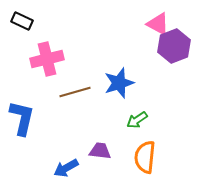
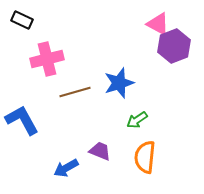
black rectangle: moved 1 px up
blue L-shape: moved 2 px down; rotated 42 degrees counterclockwise
purple trapezoid: rotated 15 degrees clockwise
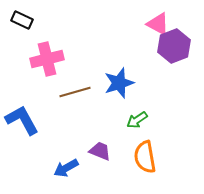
orange semicircle: rotated 16 degrees counterclockwise
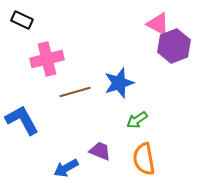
orange semicircle: moved 1 px left, 2 px down
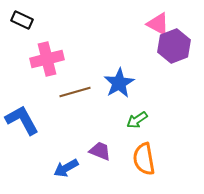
blue star: rotated 12 degrees counterclockwise
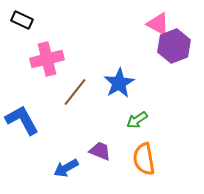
brown line: rotated 36 degrees counterclockwise
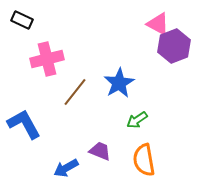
blue L-shape: moved 2 px right, 4 px down
orange semicircle: moved 1 px down
